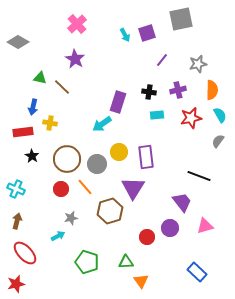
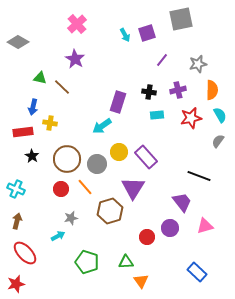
cyan arrow at (102, 124): moved 2 px down
purple rectangle at (146, 157): rotated 35 degrees counterclockwise
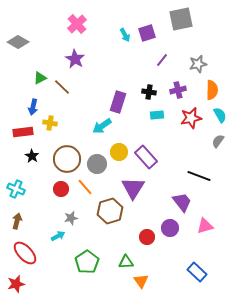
green triangle at (40, 78): rotated 40 degrees counterclockwise
green pentagon at (87, 262): rotated 20 degrees clockwise
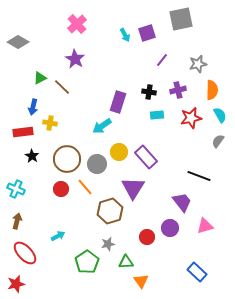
gray star at (71, 218): moved 37 px right, 26 px down
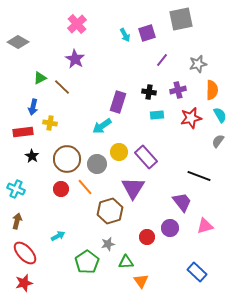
red star at (16, 284): moved 8 px right, 1 px up
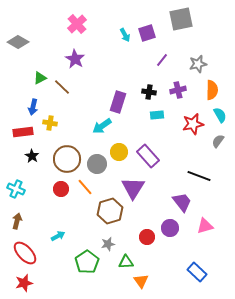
red star at (191, 118): moved 2 px right, 6 px down
purple rectangle at (146, 157): moved 2 px right, 1 px up
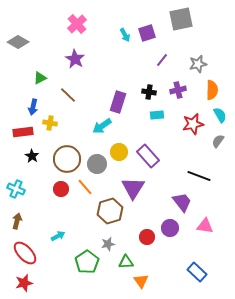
brown line at (62, 87): moved 6 px right, 8 px down
pink triangle at (205, 226): rotated 24 degrees clockwise
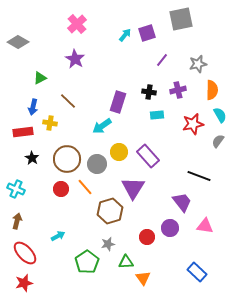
cyan arrow at (125, 35): rotated 112 degrees counterclockwise
brown line at (68, 95): moved 6 px down
black star at (32, 156): moved 2 px down
orange triangle at (141, 281): moved 2 px right, 3 px up
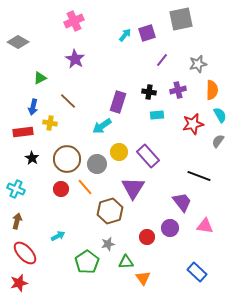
pink cross at (77, 24): moved 3 px left, 3 px up; rotated 18 degrees clockwise
red star at (24, 283): moved 5 px left
